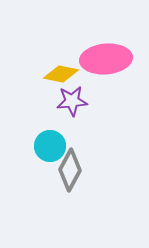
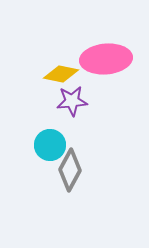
cyan circle: moved 1 px up
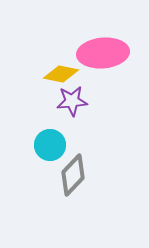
pink ellipse: moved 3 px left, 6 px up
gray diamond: moved 3 px right, 5 px down; rotated 15 degrees clockwise
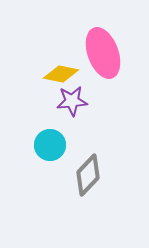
pink ellipse: rotated 75 degrees clockwise
gray diamond: moved 15 px right
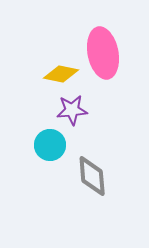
pink ellipse: rotated 9 degrees clockwise
purple star: moved 9 px down
gray diamond: moved 4 px right, 1 px down; rotated 48 degrees counterclockwise
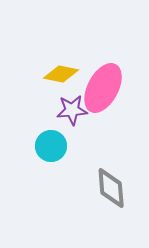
pink ellipse: moved 35 px down; rotated 39 degrees clockwise
cyan circle: moved 1 px right, 1 px down
gray diamond: moved 19 px right, 12 px down
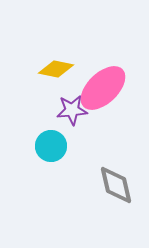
yellow diamond: moved 5 px left, 5 px up
pink ellipse: rotated 18 degrees clockwise
gray diamond: moved 5 px right, 3 px up; rotated 9 degrees counterclockwise
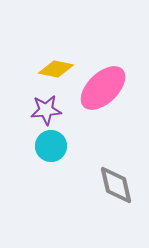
purple star: moved 26 px left
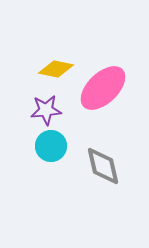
gray diamond: moved 13 px left, 19 px up
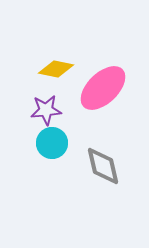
cyan circle: moved 1 px right, 3 px up
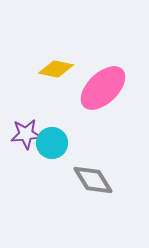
purple star: moved 20 px left, 24 px down
gray diamond: moved 10 px left, 14 px down; rotated 18 degrees counterclockwise
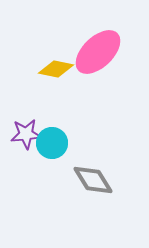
pink ellipse: moved 5 px left, 36 px up
